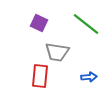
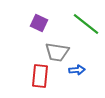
blue arrow: moved 12 px left, 7 px up
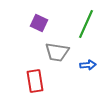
green line: rotated 76 degrees clockwise
blue arrow: moved 11 px right, 5 px up
red rectangle: moved 5 px left, 5 px down; rotated 15 degrees counterclockwise
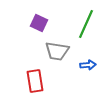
gray trapezoid: moved 1 px up
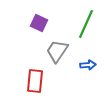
gray trapezoid: rotated 115 degrees clockwise
red rectangle: rotated 15 degrees clockwise
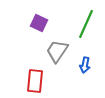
blue arrow: moved 3 px left; rotated 105 degrees clockwise
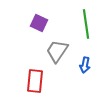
green line: rotated 32 degrees counterclockwise
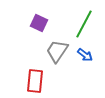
green line: moved 2 px left; rotated 36 degrees clockwise
blue arrow: moved 10 px up; rotated 63 degrees counterclockwise
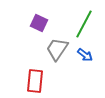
gray trapezoid: moved 2 px up
